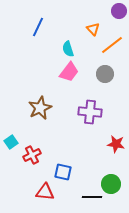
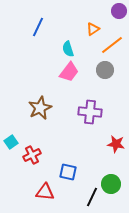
orange triangle: rotated 40 degrees clockwise
gray circle: moved 4 px up
blue square: moved 5 px right
black line: rotated 66 degrees counterclockwise
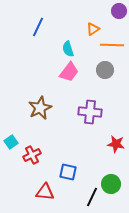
orange line: rotated 40 degrees clockwise
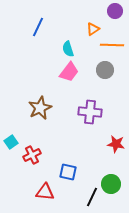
purple circle: moved 4 px left
